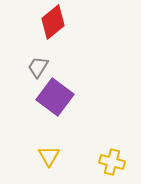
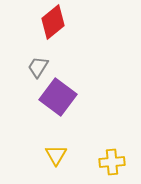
purple square: moved 3 px right
yellow triangle: moved 7 px right, 1 px up
yellow cross: rotated 20 degrees counterclockwise
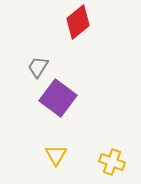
red diamond: moved 25 px right
purple square: moved 1 px down
yellow cross: rotated 25 degrees clockwise
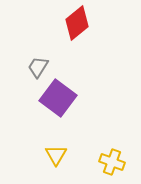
red diamond: moved 1 px left, 1 px down
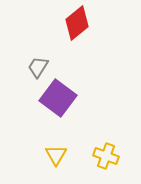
yellow cross: moved 6 px left, 6 px up
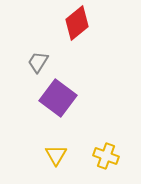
gray trapezoid: moved 5 px up
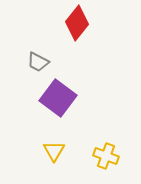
red diamond: rotated 12 degrees counterclockwise
gray trapezoid: rotated 95 degrees counterclockwise
yellow triangle: moved 2 px left, 4 px up
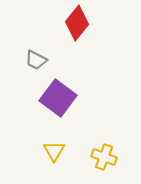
gray trapezoid: moved 2 px left, 2 px up
yellow cross: moved 2 px left, 1 px down
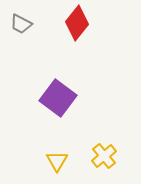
gray trapezoid: moved 15 px left, 36 px up
yellow triangle: moved 3 px right, 10 px down
yellow cross: moved 1 px up; rotated 30 degrees clockwise
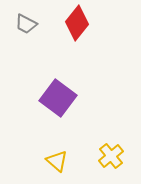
gray trapezoid: moved 5 px right
yellow cross: moved 7 px right
yellow triangle: rotated 20 degrees counterclockwise
